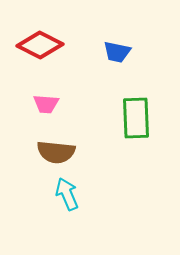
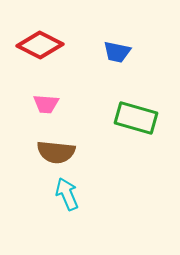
green rectangle: rotated 72 degrees counterclockwise
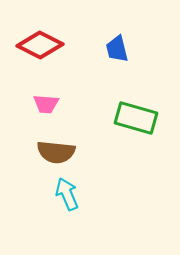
blue trapezoid: moved 3 px up; rotated 64 degrees clockwise
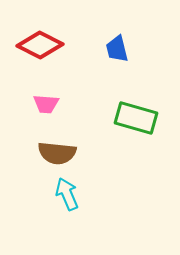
brown semicircle: moved 1 px right, 1 px down
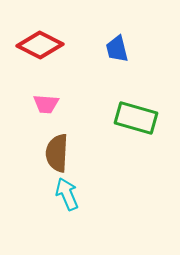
brown semicircle: rotated 87 degrees clockwise
